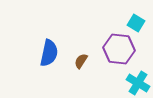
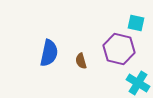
cyan square: rotated 18 degrees counterclockwise
purple hexagon: rotated 8 degrees clockwise
brown semicircle: rotated 49 degrees counterclockwise
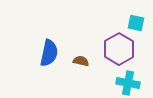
purple hexagon: rotated 16 degrees clockwise
brown semicircle: rotated 119 degrees clockwise
cyan cross: moved 10 px left; rotated 20 degrees counterclockwise
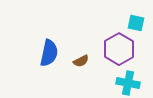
brown semicircle: rotated 140 degrees clockwise
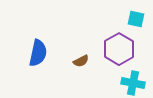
cyan square: moved 4 px up
blue semicircle: moved 11 px left
cyan cross: moved 5 px right
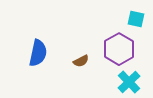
cyan cross: moved 4 px left, 1 px up; rotated 35 degrees clockwise
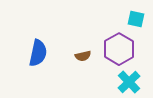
brown semicircle: moved 2 px right, 5 px up; rotated 14 degrees clockwise
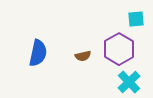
cyan square: rotated 18 degrees counterclockwise
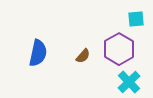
brown semicircle: rotated 35 degrees counterclockwise
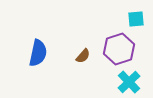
purple hexagon: rotated 12 degrees clockwise
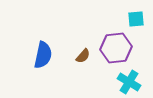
purple hexagon: moved 3 px left, 1 px up; rotated 12 degrees clockwise
blue semicircle: moved 5 px right, 2 px down
cyan cross: rotated 15 degrees counterclockwise
